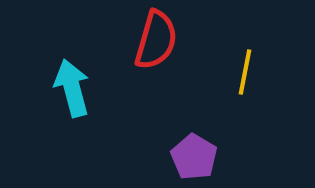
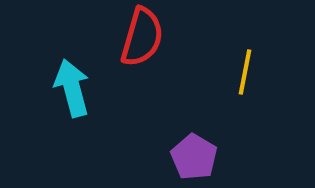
red semicircle: moved 14 px left, 3 px up
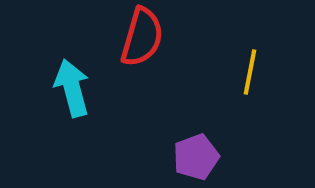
yellow line: moved 5 px right
purple pentagon: moved 2 px right; rotated 21 degrees clockwise
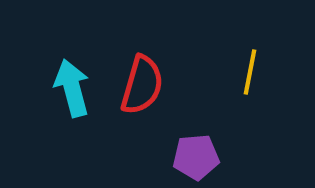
red semicircle: moved 48 px down
purple pentagon: rotated 15 degrees clockwise
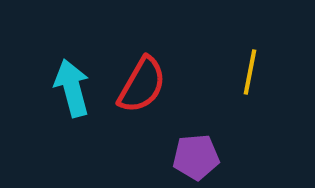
red semicircle: rotated 14 degrees clockwise
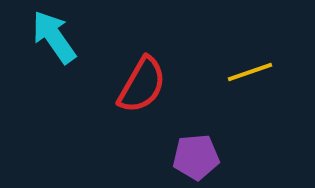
yellow line: rotated 60 degrees clockwise
cyan arrow: moved 18 px left, 51 px up; rotated 20 degrees counterclockwise
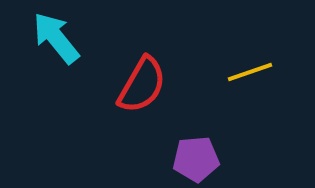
cyan arrow: moved 2 px right, 1 px down; rotated 4 degrees counterclockwise
purple pentagon: moved 2 px down
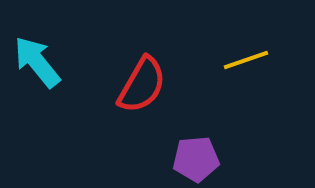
cyan arrow: moved 19 px left, 24 px down
yellow line: moved 4 px left, 12 px up
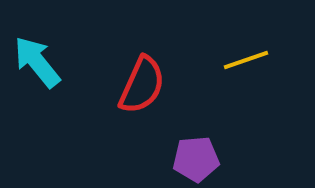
red semicircle: rotated 6 degrees counterclockwise
